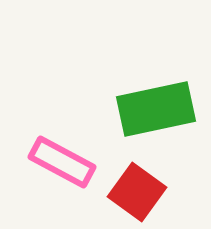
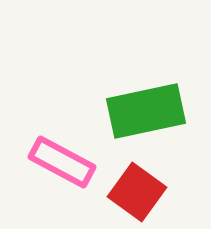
green rectangle: moved 10 px left, 2 px down
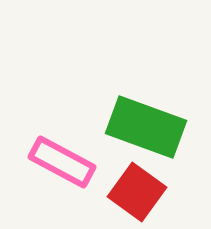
green rectangle: moved 16 px down; rotated 32 degrees clockwise
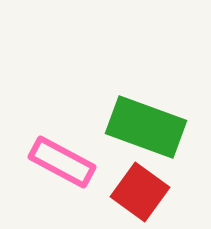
red square: moved 3 px right
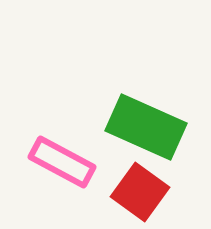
green rectangle: rotated 4 degrees clockwise
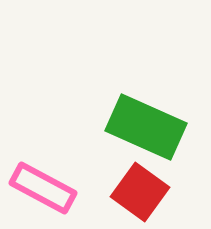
pink rectangle: moved 19 px left, 26 px down
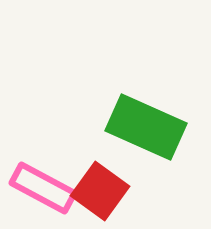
red square: moved 40 px left, 1 px up
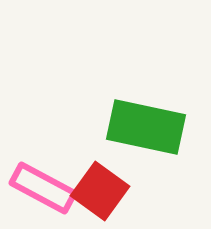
green rectangle: rotated 12 degrees counterclockwise
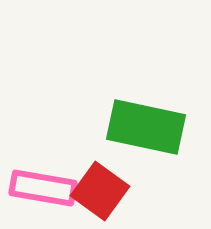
pink rectangle: rotated 18 degrees counterclockwise
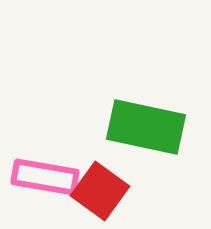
pink rectangle: moved 2 px right, 11 px up
